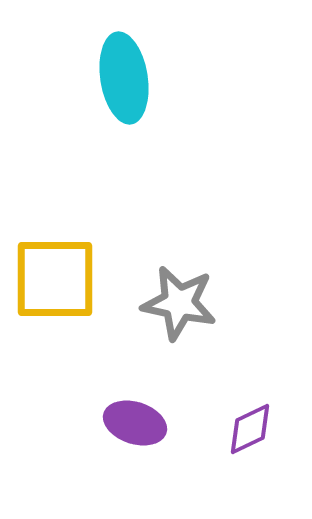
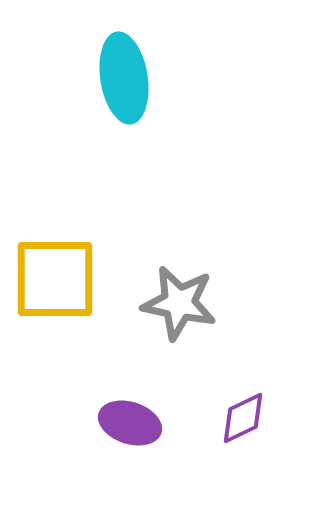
purple ellipse: moved 5 px left
purple diamond: moved 7 px left, 11 px up
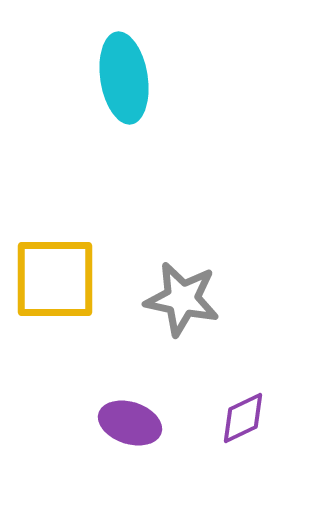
gray star: moved 3 px right, 4 px up
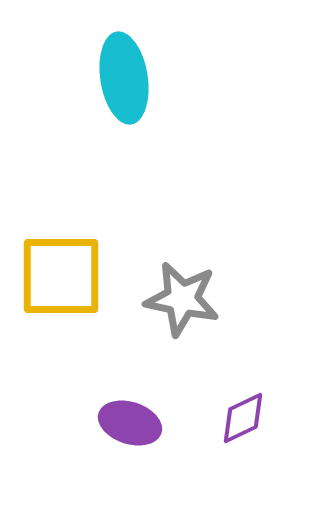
yellow square: moved 6 px right, 3 px up
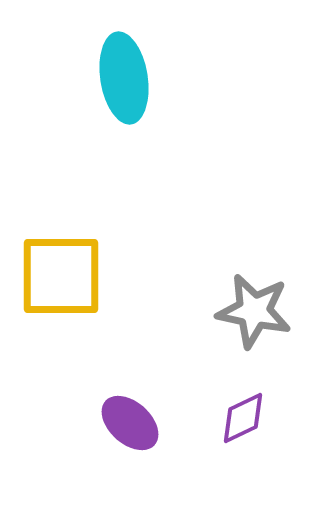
gray star: moved 72 px right, 12 px down
purple ellipse: rotated 24 degrees clockwise
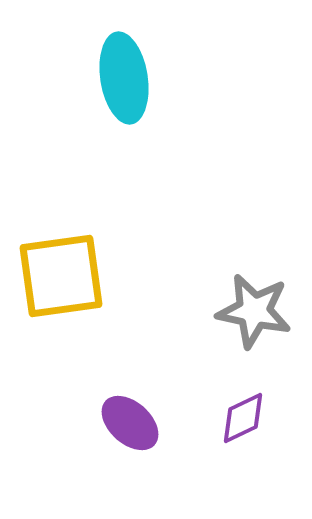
yellow square: rotated 8 degrees counterclockwise
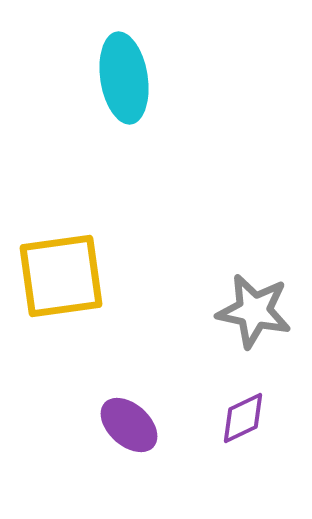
purple ellipse: moved 1 px left, 2 px down
